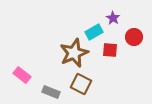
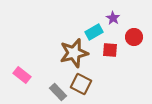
brown star: rotated 8 degrees clockwise
gray rectangle: moved 7 px right; rotated 24 degrees clockwise
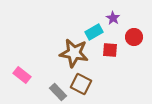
brown star: rotated 24 degrees clockwise
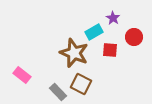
brown star: rotated 12 degrees clockwise
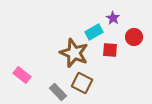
brown square: moved 1 px right, 1 px up
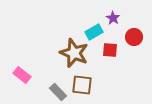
brown square: moved 2 px down; rotated 20 degrees counterclockwise
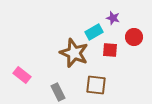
purple star: rotated 16 degrees counterclockwise
brown square: moved 14 px right
gray rectangle: rotated 18 degrees clockwise
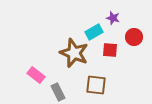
pink rectangle: moved 14 px right
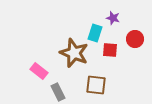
cyan rectangle: moved 1 px right, 1 px down; rotated 42 degrees counterclockwise
red circle: moved 1 px right, 2 px down
pink rectangle: moved 3 px right, 4 px up
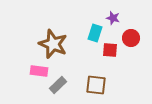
red circle: moved 4 px left, 1 px up
brown star: moved 21 px left, 9 px up
pink rectangle: rotated 30 degrees counterclockwise
gray rectangle: moved 7 px up; rotated 72 degrees clockwise
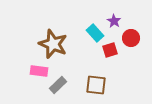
purple star: moved 1 px right, 3 px down; rotated 16 degrees clockwise
cyan rectangle: rotated 60 degrees counterclockwise
red square: rotated 21 degrees counterclockwise
